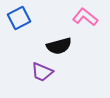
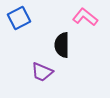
black semicircle: moved 3 px right, 1 px up; rotated 105 degrees clockwise
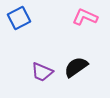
pink L-shape: rotated 15 degrees counterclockwise
black semicircle: moved 14 px right, 22 px down; rotated 55 degrees clockwise
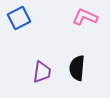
black semicircle: moved 1 px right, 1 px down; rotated 50 degrees counterclockwise
purple trapezoid: rotated 105 degrees counterclockwise
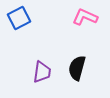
black semicircle: rotated 10 degrees clockwise
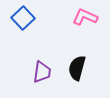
blue square: moved 4 px right; rotated 15 degrees counterclockwise
